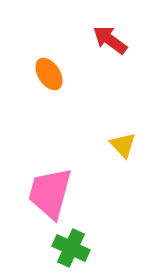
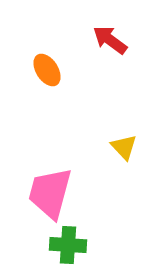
orange ellipse: moved 2 px left, 4 px up
yellow triangle: moved 1 px right, 2 px down
green cross: moved 3 px left, 3 px up; rotated 21 degrees counterclockwise
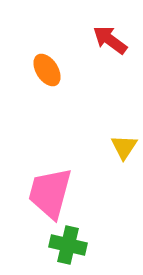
yellow triangle: rotated 16 degrees clockwise
green cross: rotated 9 degrees clockwise
